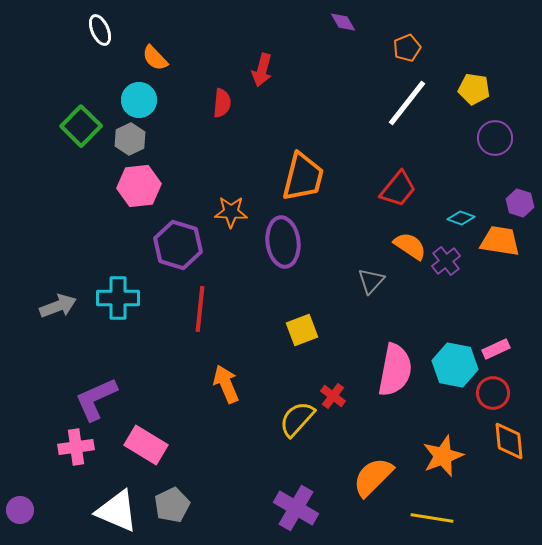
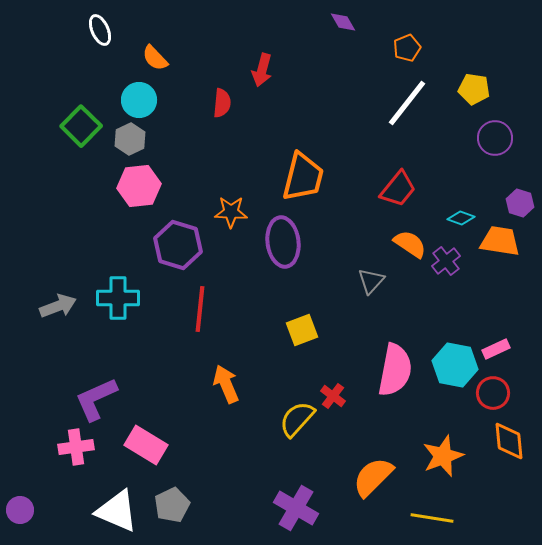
orange semicircle at (410, 246): moved 2 px up
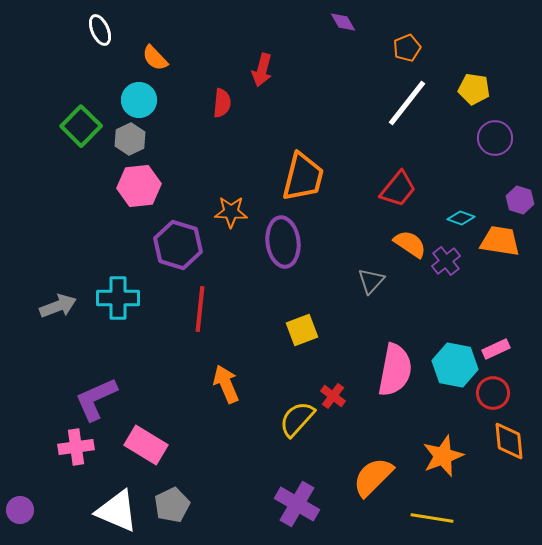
purple hexagon at (520, 203): moved 3 px up
purple cross at (296, 508): moved 1 px right, 4 px up
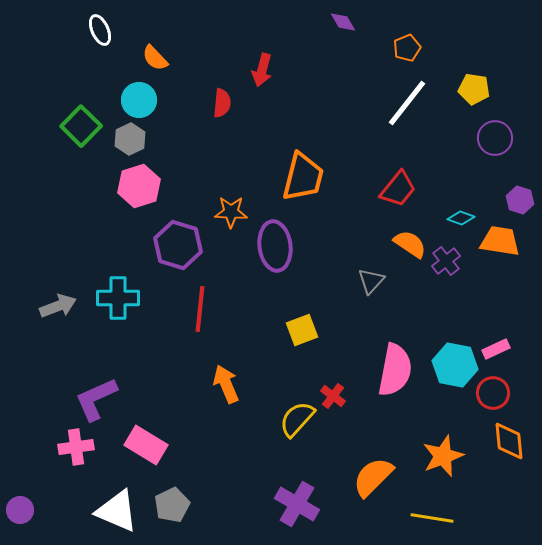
pink hexagon at (139, 186): rotated 12 degrees counterclockwise
purple ellipse at (283, 242): moved 8 px left, 4 px down
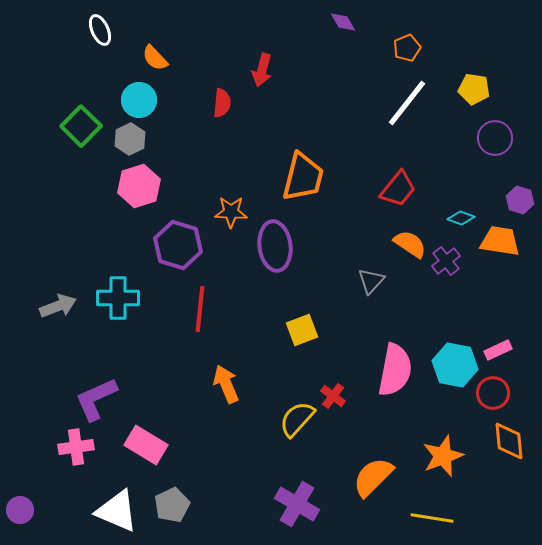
pink rectangle at (496, 349): moved 2 px right, 1 px down
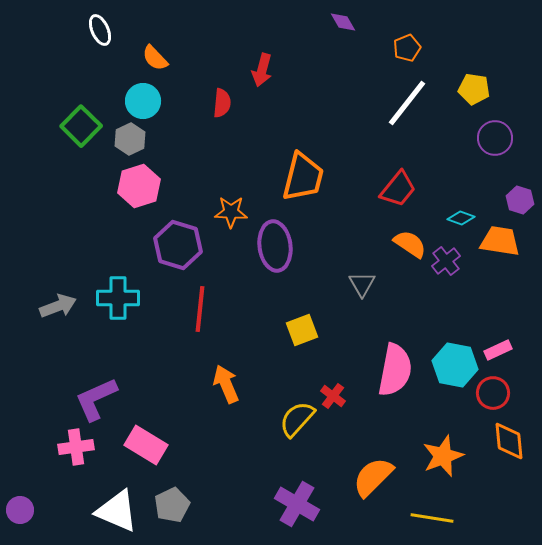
cyan circle at (139, 100): moved 4 px right, 1 px down
gray triangle at (371, 281): moved 9 px left, 3 px down; rotated 12 degrees counterclockwise
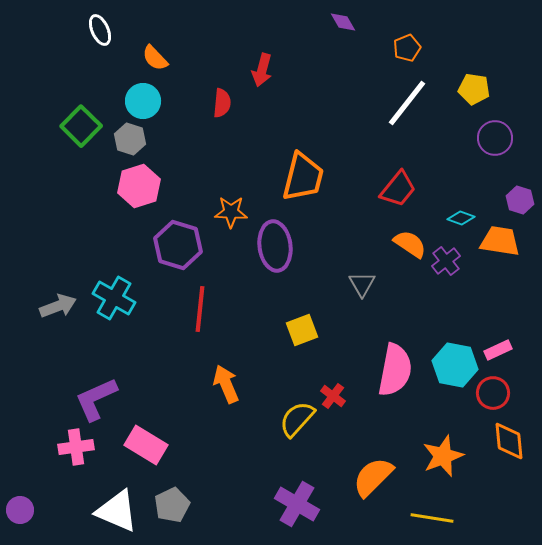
gray hexagon at (130, 139): rotated 16 degrees counterclockwise
cyan cross at (118, 298): moved 4 px left; rotated 30 degrees clockwise
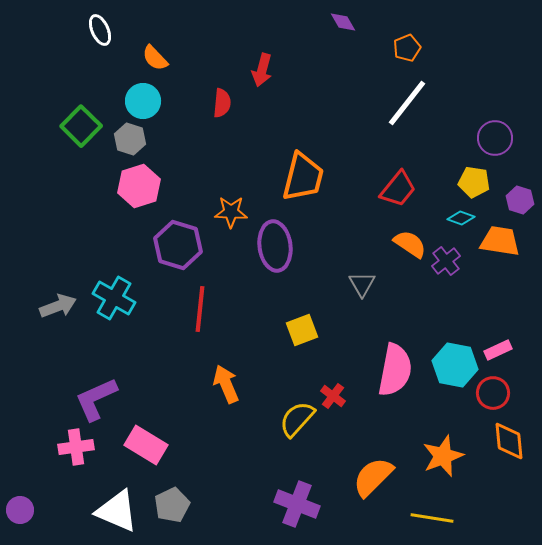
yellow pentagon at (474, 89): moved 93 px down
purple cross at (297, 504): rotated 9 degrees counterclockwise
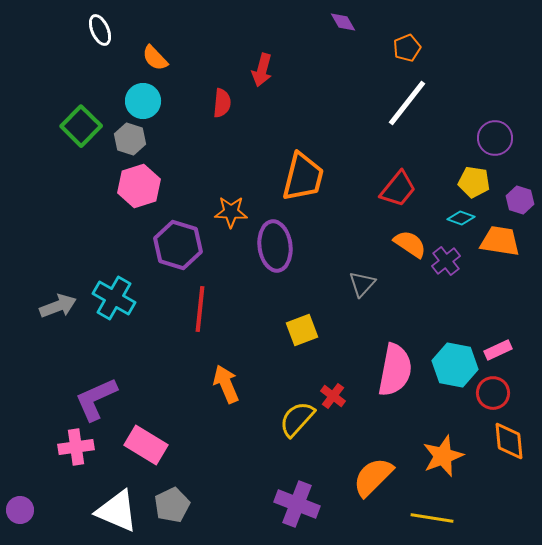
gray triangle at (362, 284): rotated 12 degrees clockwise
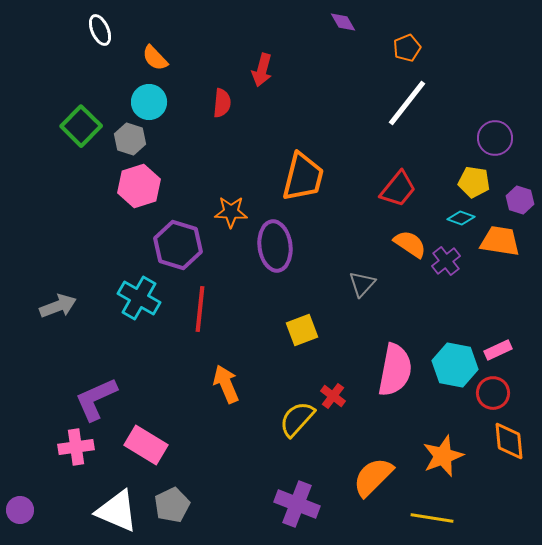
cyan circle at (143, 101): moved 6 px right, 1 px down
cyan cross at (114, 298): moved 25 px right
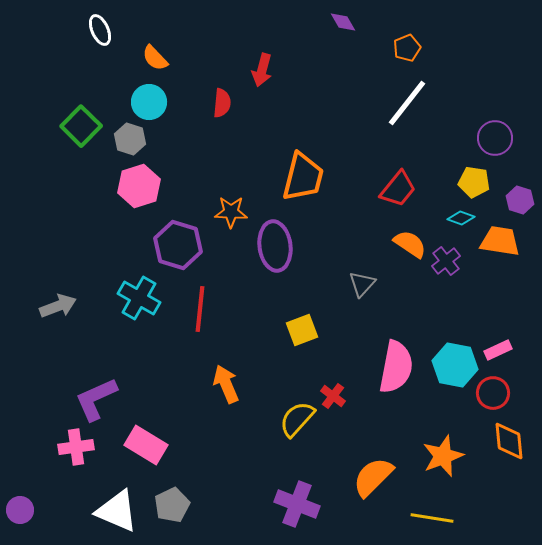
pink semicircle at (395, 370): moved 1 px right, 3 px up
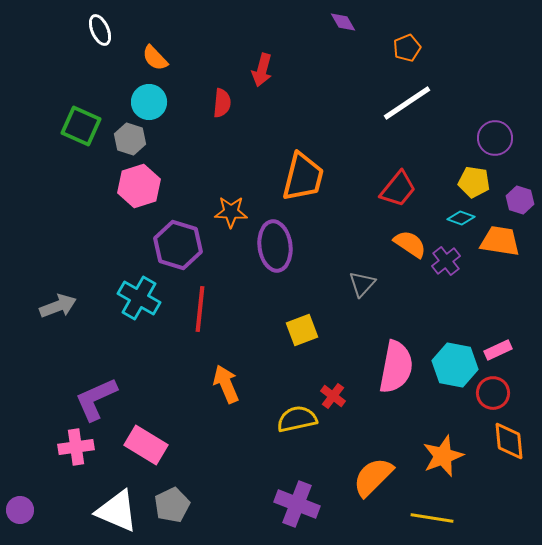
white line at (407, 103): rotated 18 degrees clockwise
green square at (81, 126): rotated 21 degrees counterclockwise
yellow semicircle at (297, 419): rotated 36 degrees clockwise
